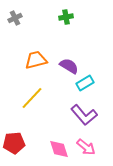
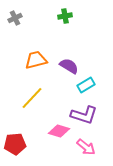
green cross: moved 1 px left, 1 px up
cyan rectangle: moved 1 px right, 2 px down
purple L-shape: rotated 32 degrees counterclockwise
red pentagon: moved 1 px right, 1 px down
pink diamond: moved 18 px up; rotated 55 degrees counterclockwise
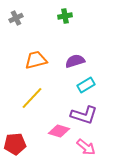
gray cross: moved 1 px right
purple semicircle: moved 6 px right, 5 px up; rotated 48 degrees counterclockwise
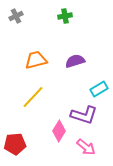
gray cross: moved 2 px up
cyan rectangle: moved 13 px right, 4 px down
yellow line: moved 1 px right, 1 px up
pink diamond: rotated 75 degrees counterclockwise
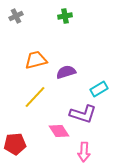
purple semicircle: moved 9 px left, 11 px down
yellow line: moved 2 px right
purple L-shape: moved 1 px left, 1 px up
pink diamond: rotated 65 degrees counterclockwise
pink arrow: moved 2 px left, 5 px down; rotated 54 degrees clockwise
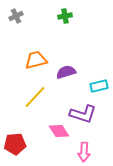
cyan rectangle: moved 3 px up; rotated 18 degrees clockwise
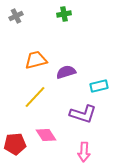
green cross: moved 1 px left, 2 px up
pink diamond: moved 13 px left, 4 px down
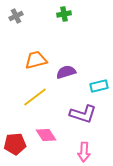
yellow line: rotated 10 degrees clockwise
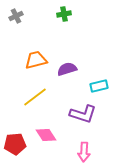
purple semicircle: moved 1 px right, 3 px up
